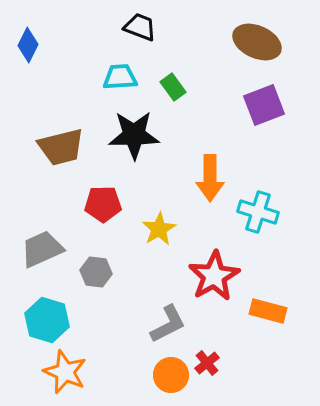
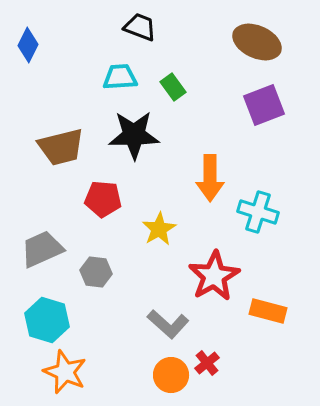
red pentagon: moved 5 px up; rotated 6 degrees clockwise
gray L-shape: rotated 69 degrees clockwise
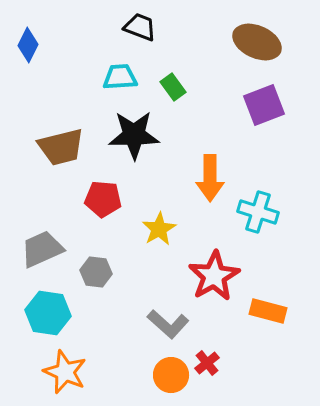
cyan hexagon: moved 1 px right, 7 px up; rotated 9 degrees counterclockwise
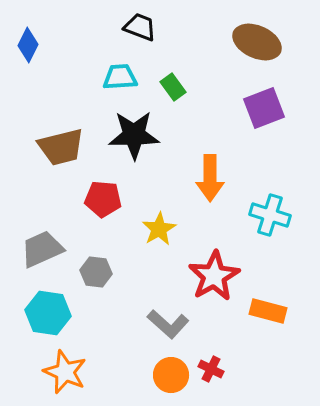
purple square: moved 3 px down
cyan cross: moved 12 px right, 3 px down
red cross: moved 4 px right, 6 px down; rotated 25 degrees counterclockwise
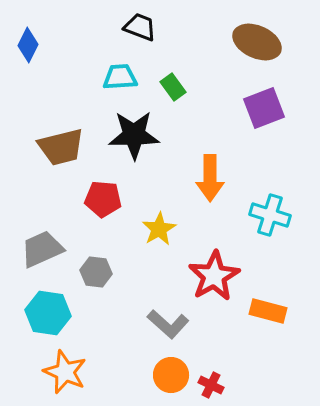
red cross: moved 16 px down
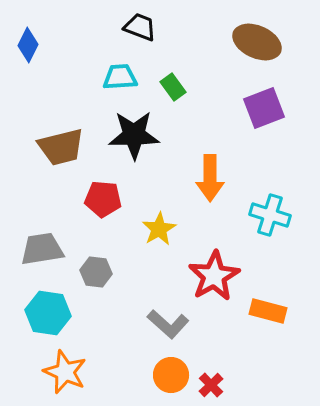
gray trapezoid: rotated 15 degrees clockwise
red cross: rotated 20 degrees clockwise
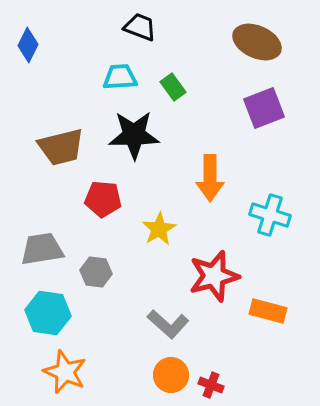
red star: rotated 15 degrees clockwise
red cross: rotated 25 degrees counterclockwise
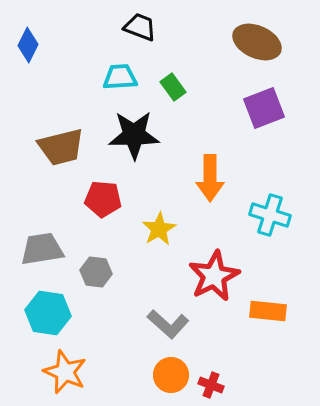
red star: rotated 12 degrees counterclockwise
orange rectangle: rotated 9 degrees counterclockwise
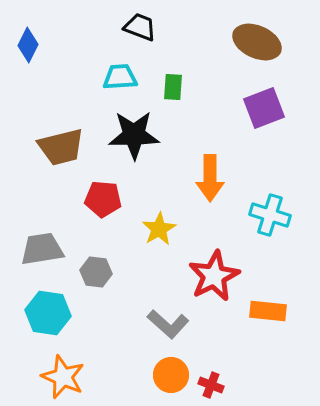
green rectangle: rotated 40 degrees clockwise
orange star: moved 2 px left, 5 px down
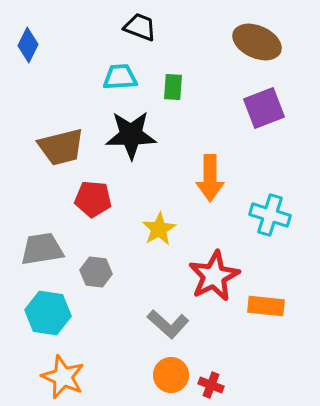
black star: moved 3 px left
red pentagon: moved 10 px left
orange rectangle: moved 2 px left, 5 px up
